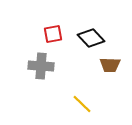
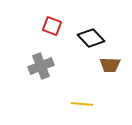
red square: moved 1 px left, 8 px up; rotated 30 degrees clockwise
gray cross: rotated 25 degrees counterclockwise
yellow line: rotated 40 degrees counterclockwise
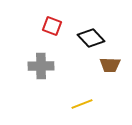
gray cross: rotated 20 degrees clockwise
yellow line: rotated 25 degrees counterclockwise
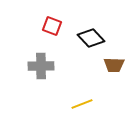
brown trapezoid: moved 4 px right
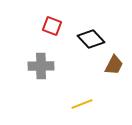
black diamond: moved 1 px down
brown trapezoid: rotated 65 degrees counterclockwise
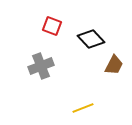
gray cross: rotated 20 degrees counterclockwise
yellow line: moved 1 px right, 4 px down
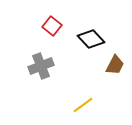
red square: rotated 18 degrees clockwise
brown trapezoid: moved 1 px right
yellow line: moved 3 px up; rotated 15 degrees counterclockwise
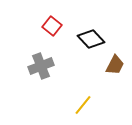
yellow line: rotated 15 degrees counterclockwise
